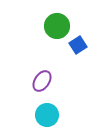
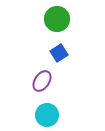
green circle: moved 7 px up
blue square: moved 19 px left, 8 px down
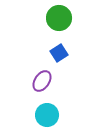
green circle: moved 2 px right, 1 px up
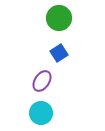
cyan circle: moved 6 px left, 2 px up
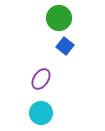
blue square: moved 6 px right, 7 px up; rotated 18 degrees counterclockwise
purple ellipse: moved 1 px left, 2 px up
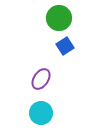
blue square: rotated 18 degrees clockwise
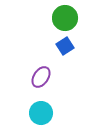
green circle: moved 6 px right
purple ellipse: moved 2 px up
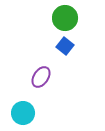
blue square: rotated 18 degrees counterclockwise
cyan circle: moved 18 px left
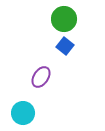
green circle: moved 1 px left, 1 px down
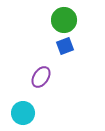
green circle: moved 1 px down
blue square: rotated 30 degrees clockwise
